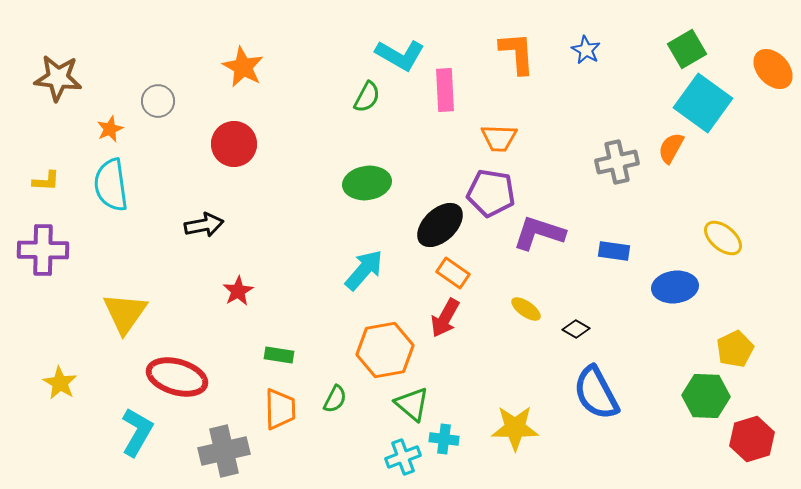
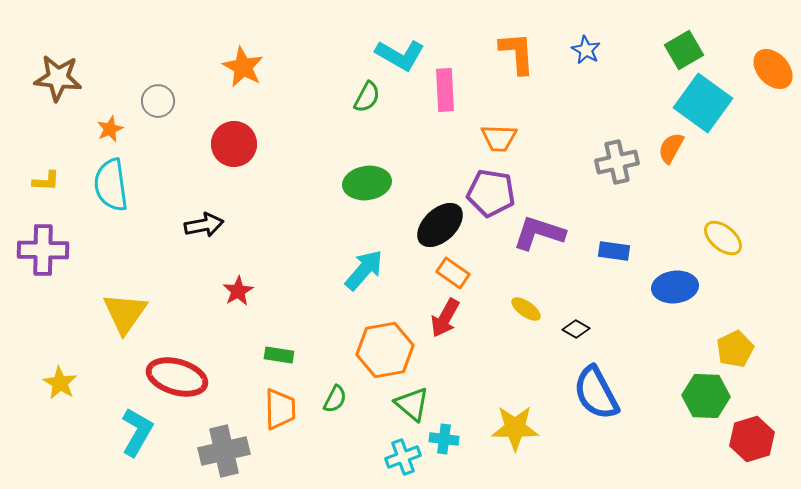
green square at (687, 49): moved 3 px left, 1 px down
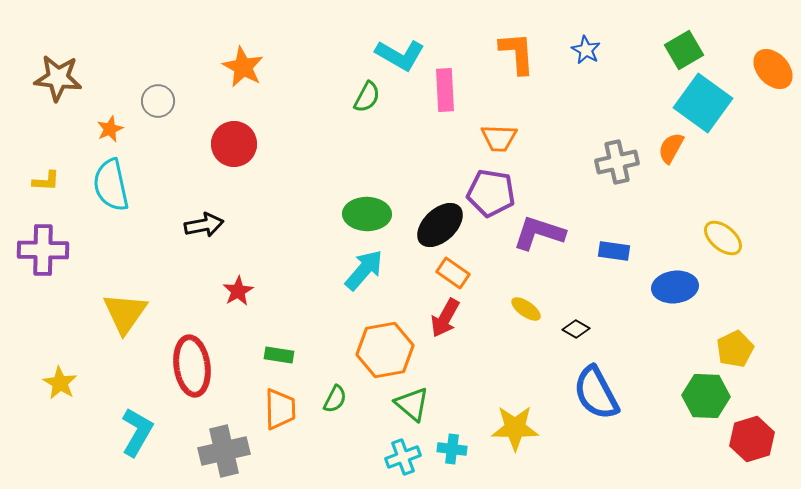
green ellipse at (367, 183): moved 31 px down; rotated 9 degrees clockwise
cyan semicircle at (111, 185): rotated 4 degrees counterclockwise
red ellipse at (177, 377): moved 15 px right, 11 px up; rotated 66 degrees clockwise
cyan cross at (444, 439): moved 8 px right, 10 px down
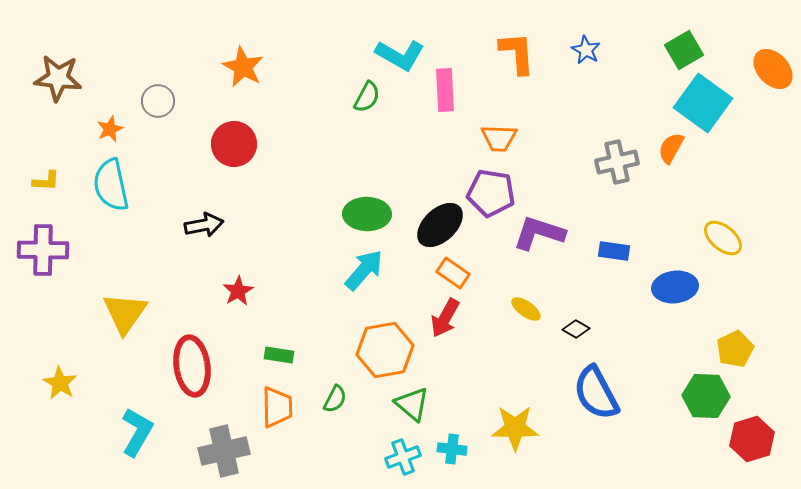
orange trapezoid at (280, 409): moved 3 px left, 2 px up
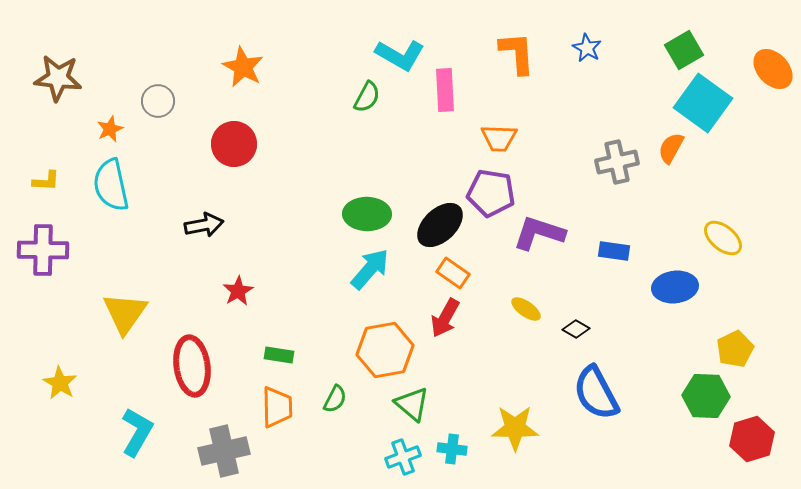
blue star at (586, 50): moved 1 px right, 2 px up
cyan arrow at (364, 270): moved 6 px right, 1 px up
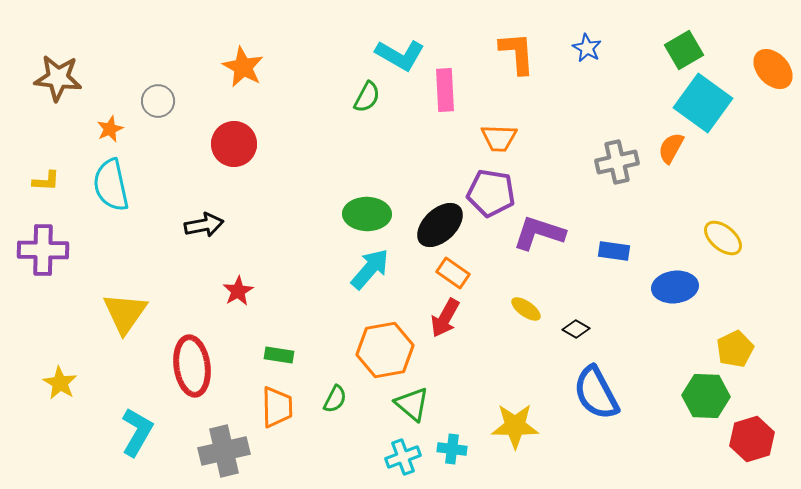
yellow star at (515, 428): moved 2 px up
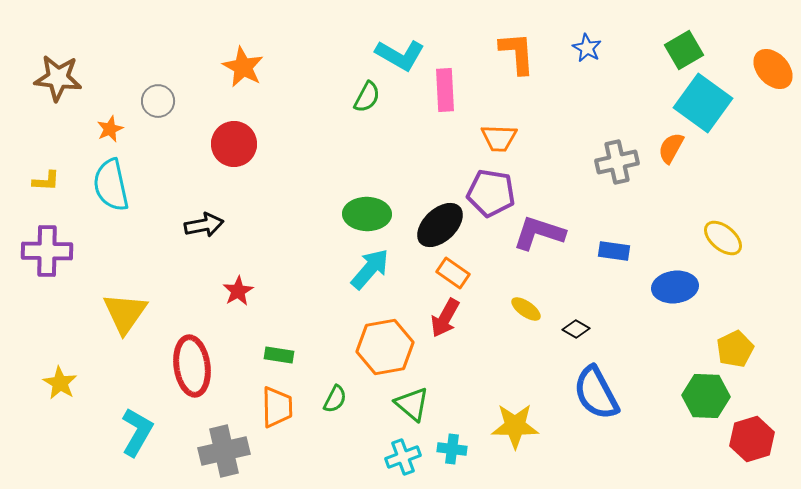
purple cross at (43, 250): moved 4 px right, 1 px down
orange hexagon at (385, 350): moved 3 px up
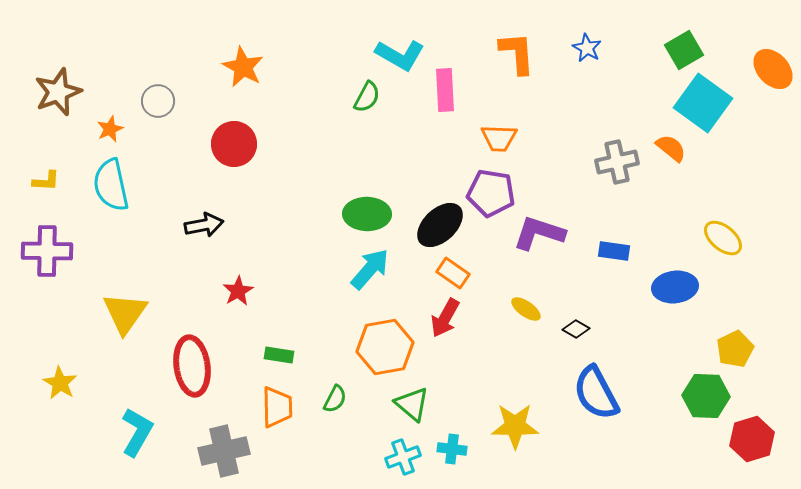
brown star at (58, 78): moved 14 px down; rotated 27 degrees counterclockwise
orange semicircle at (671, 148): rotated 100 degrees clockwise
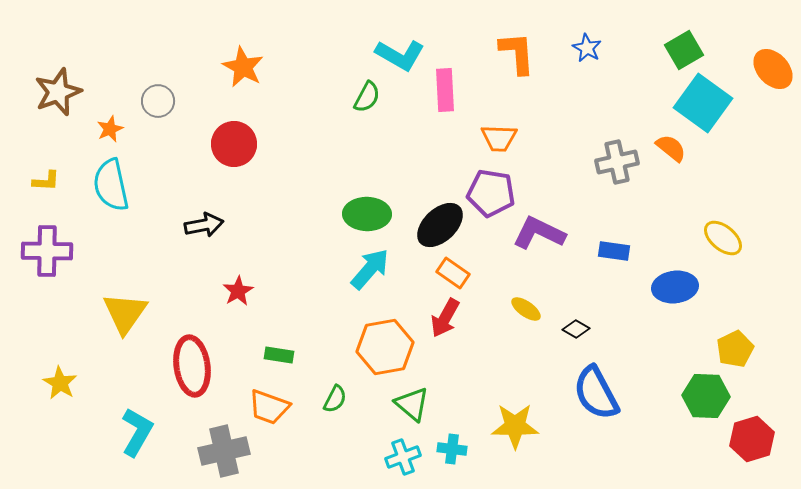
purple L-shape at (539, 233): rotated 8 degrees clockwise
orange trapezoid at (277, 407): moved 8 px left; rotated 111 degrees clockwise
